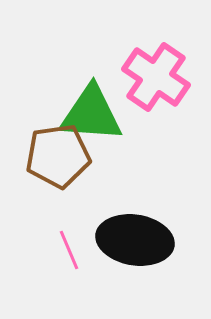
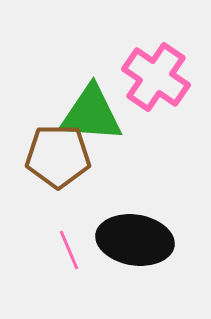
brown pentagon: rotated 8 degrees clockwise
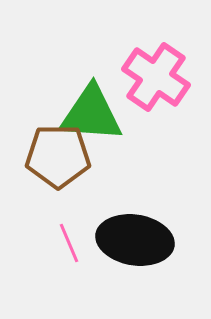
pink line: moved 7 px up
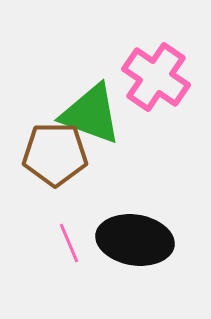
green triangle: rotated 16 degrees clockwise
brown pentagon: moved 3 px left, 2 px up
